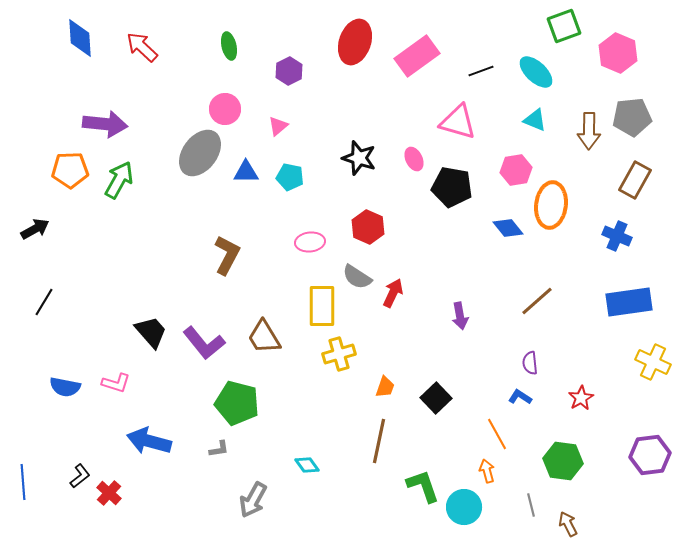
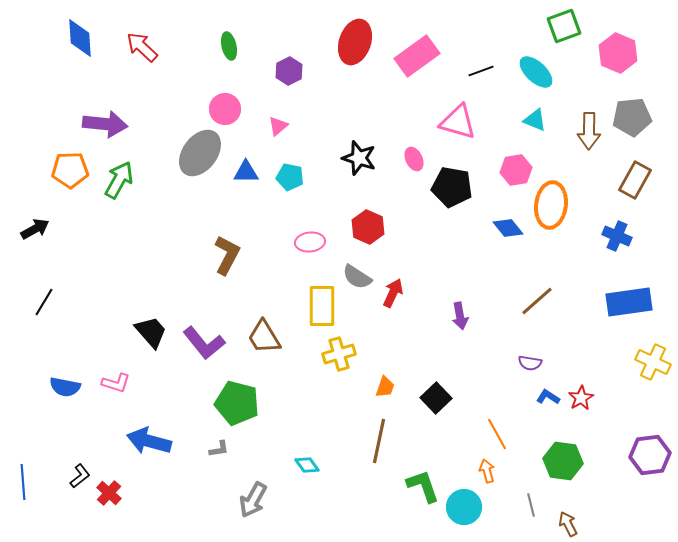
purple semicircle at (530, 363): rotated 75 degrees counterclockwise
blue L-shape at (520, 397): moved 28 px right
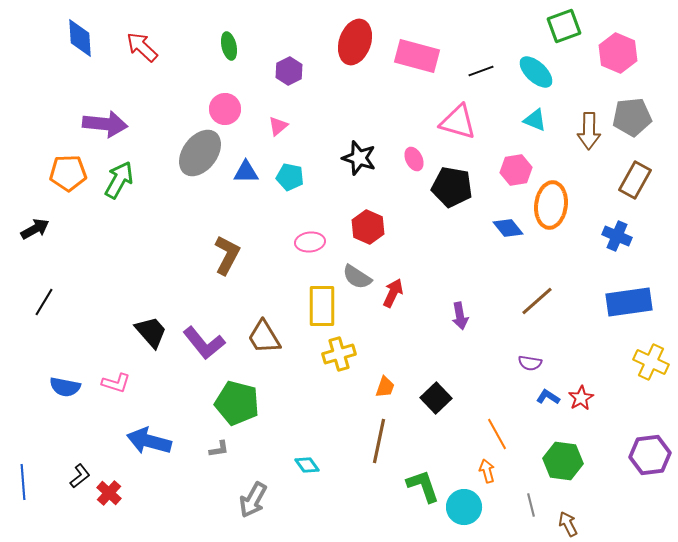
pink rectangle at (417, 56): rotated 51 degrees clockwise
orange pentagon at (70, 170): moved 2 px left, 3 px down
yellow cross at (653, 362): moved 2 px left
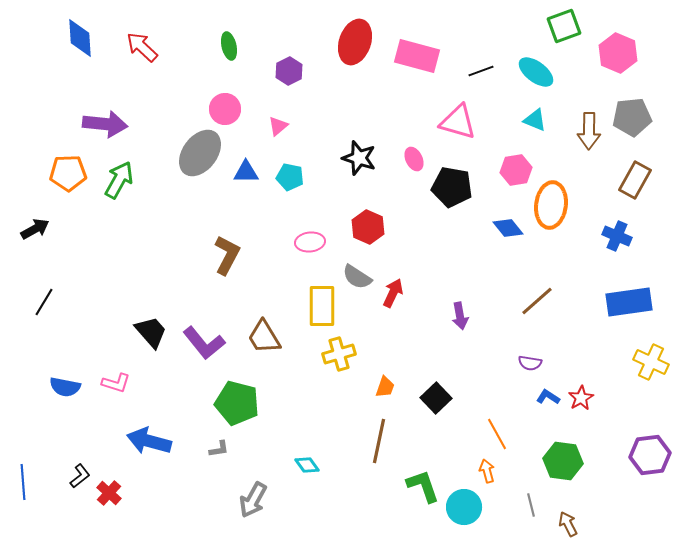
cyan ellipse at (536, 72): rotated 6 degrees counterclockwise
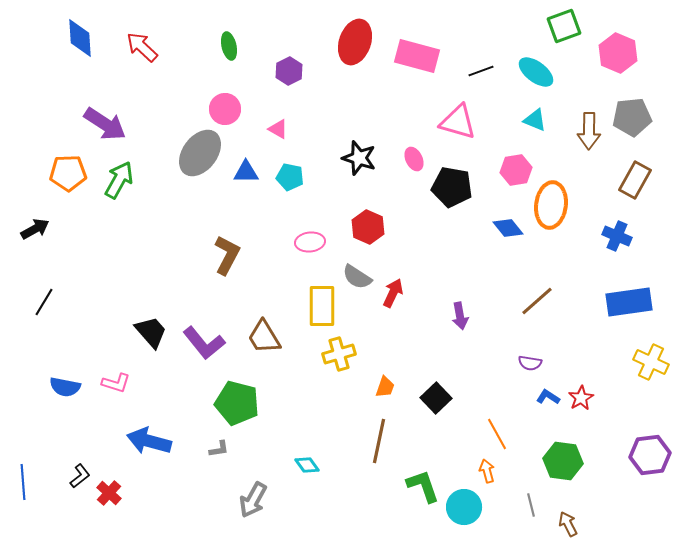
purple arrow at (105, 124): rotated 27 degrees clockwise
pink triangle at (278, 126): moved 3 px down; rotated 50 degrees counterclockwise
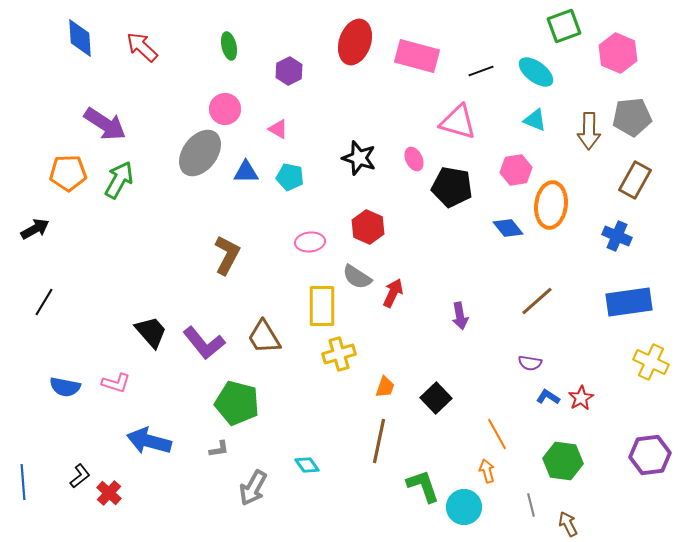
gray arrow at (253, 500): moved 12 px up
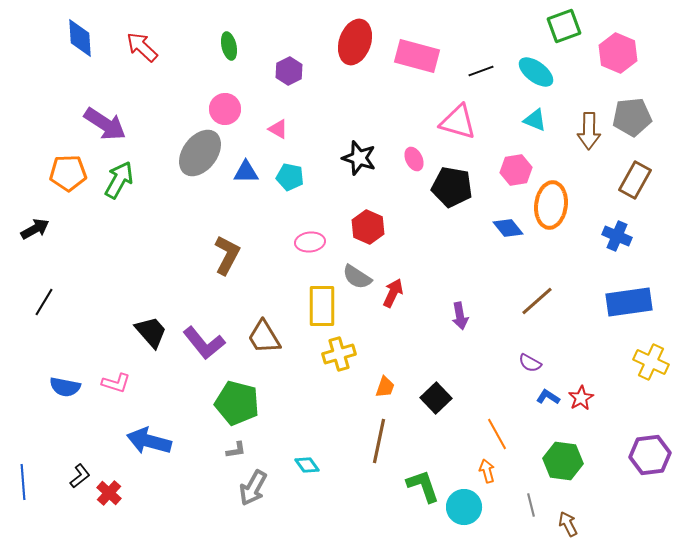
purple semicircle at (530, 363): rotated 20 degrees clockwise
gray L-shape at (219, 449): moved 17 px right, 1 px down
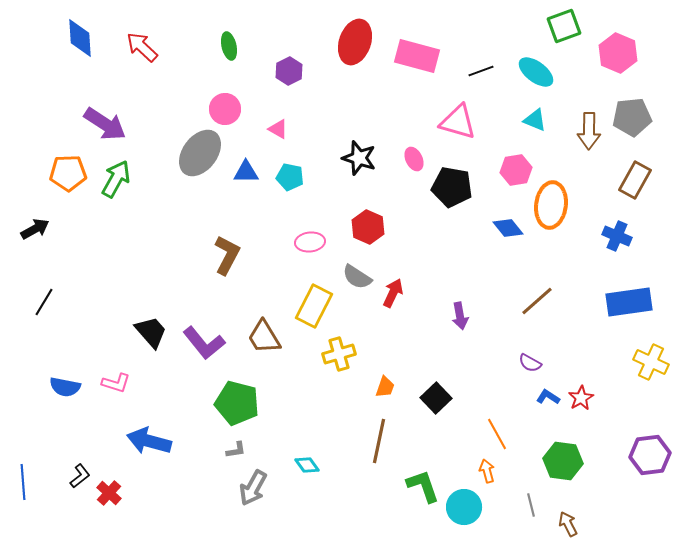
green arrow at (119, 180): moved 3 px left, 1 px up
yellow rectangle at (322, 306): moved 8 px left; rotated 27 degrees clockwise
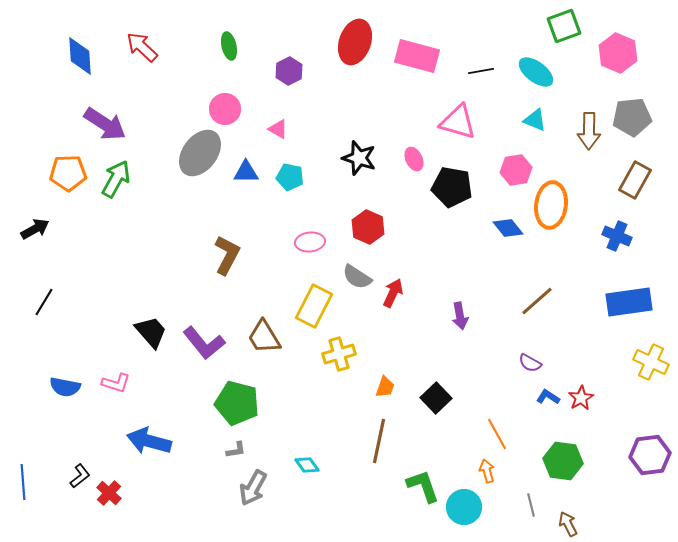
blue diamond at (80, 38): moved 18 px down
black line at (481, 71): rotated 10 degrees clockwise
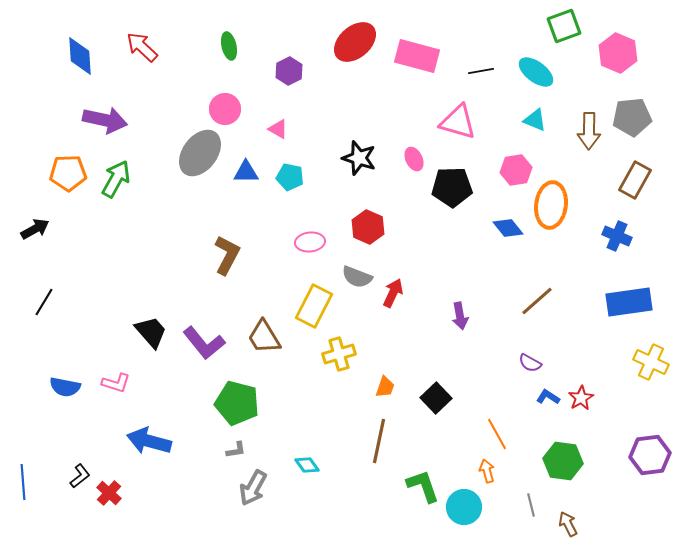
red ellipse at (355, 42): rotated 30 degrees clockwise
purple arrow at (105, 124): moved 4 px up; rotated 21 degrees counterclockwise
black pentagon at (452, 187): rotated 12 degrees counterclockwise
gray semicircle at (357, 277): rotated 12 degrees counterclockwise
